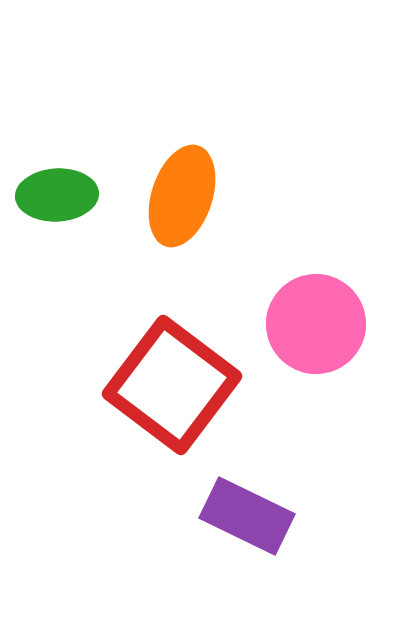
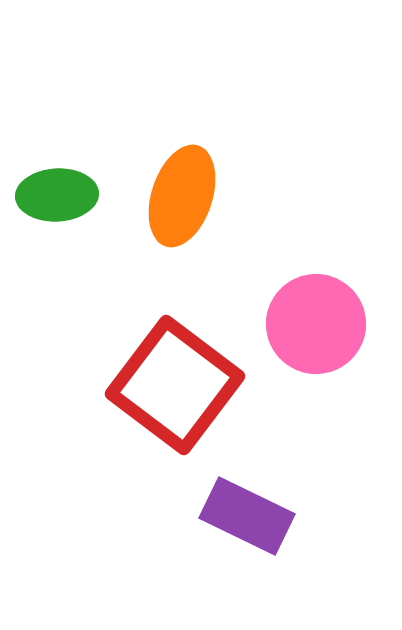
red square: moved 3 px right
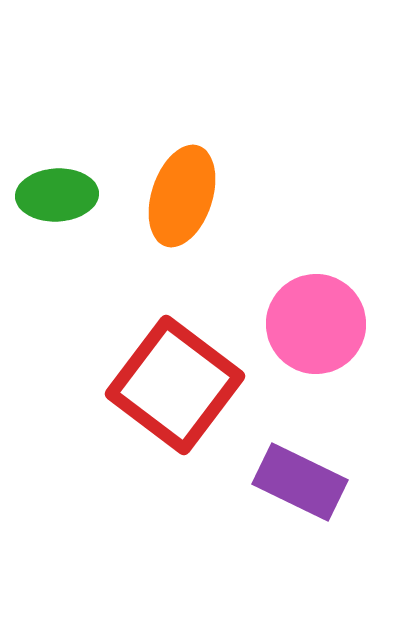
purple rectangle: moved 53 px right, 34 px up
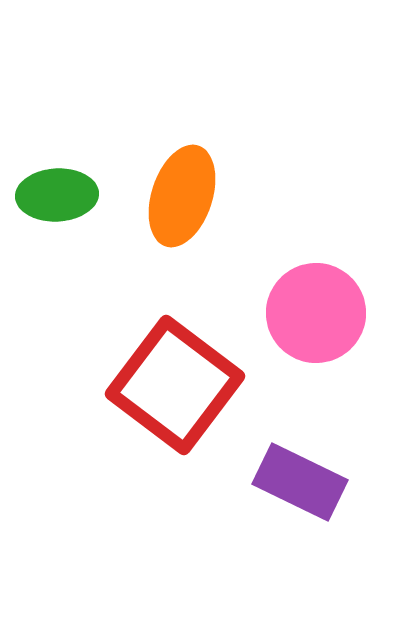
pink circle: moved 11 px up
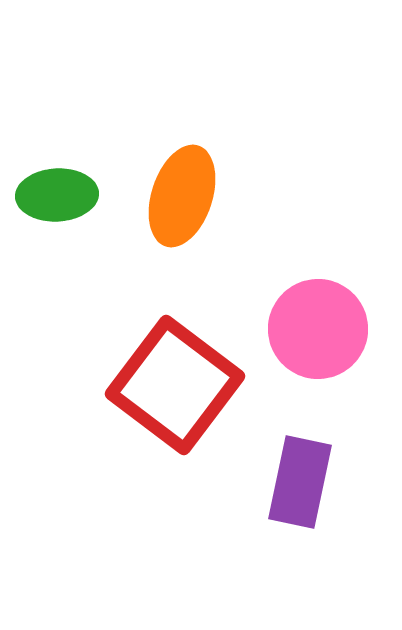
pink circle: moved 2 px right, 16 px down
purple rectangle: rotated 76 degrees clockwise
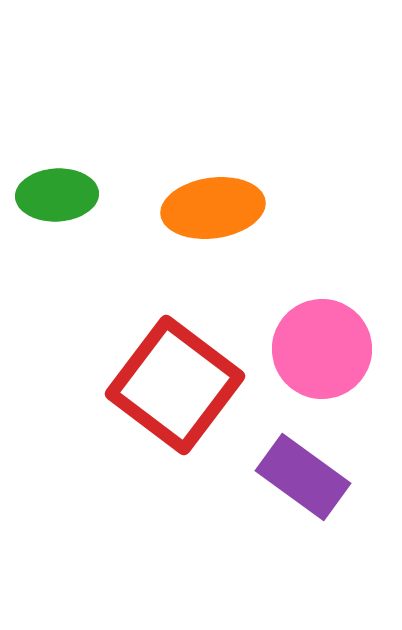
orange ellipse: moved 31 px right, 12 px down; rotated 64 degrees clockwise
pink circle: moved 4 px right, 20 px down
purple rectangle: moved 3 px right, 5 px up; rotated 66 degrees counterclockwise
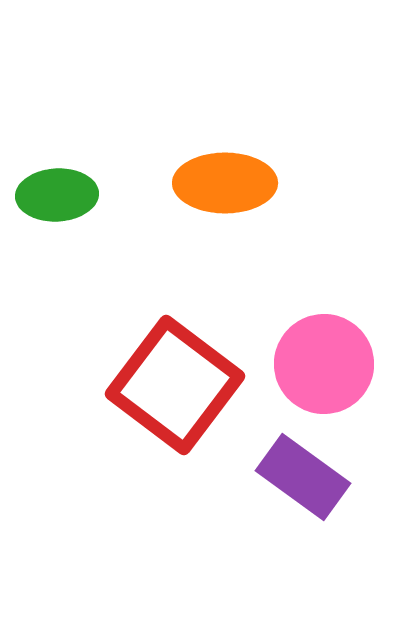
orange ellipse: moved 12 px right, 25 px up; rotated 8 degrees clockwise
pink circle: moved 2 px right, 15 px down
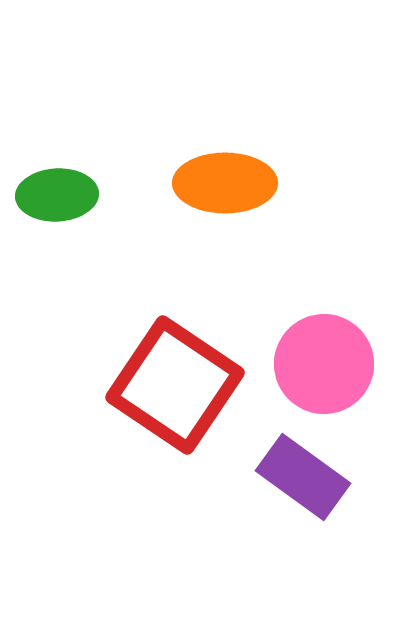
red square: rotated 3 degrees counterclockwise
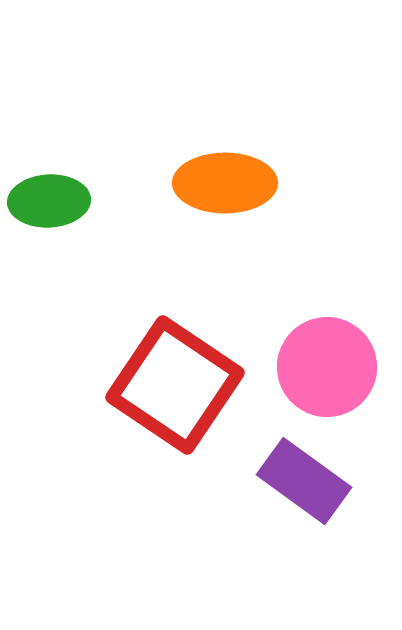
green ellipse: moved 8 px left, 6 px down
pink circle: moved 3 px right, 3 px down
purple rectangle: moved 1 px right, 4 px down
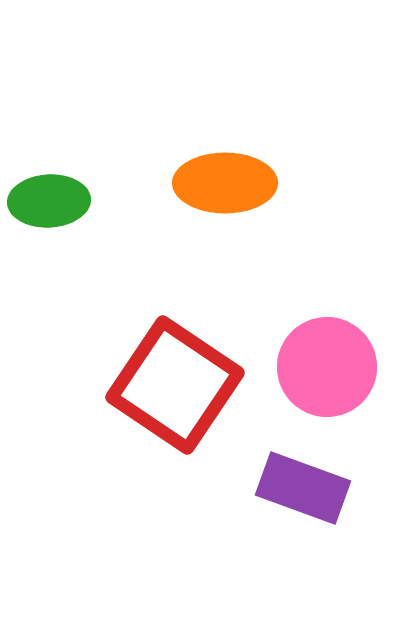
purple rectangle: moved 1 px left, 7 px down; rotated 16 degrees counterclockwise
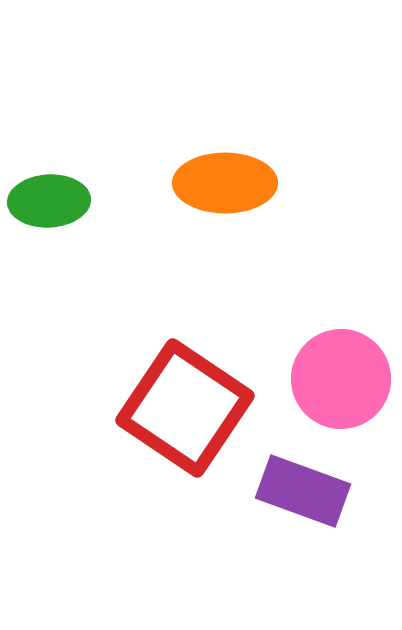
pink circle: moved 14 px right, 12 px down
red square: moved 10 px right, 23 px down
purple rectangle: moved 3 px down
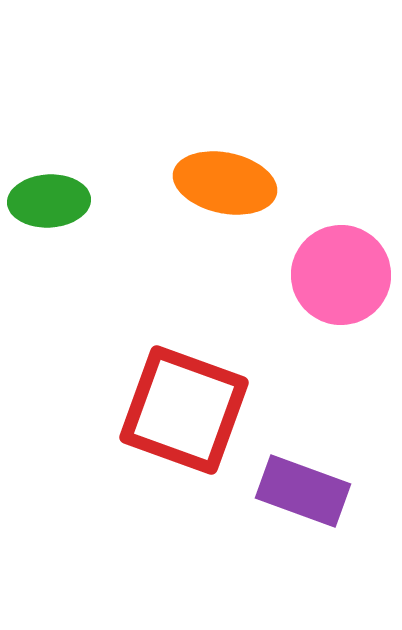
orange ellipse: rotated 12 degrees clockwise
pink circle: moved 104 px up
red square: moved 1 px left, 2 px down; rotated 14 degrees counterclockwise
